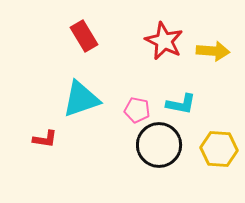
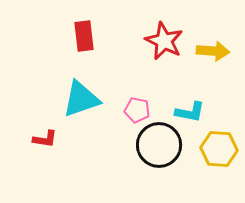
red rectangle: rotated 24 degrees clockwise
cyan L-shape: moved 9 px right, 8 px down
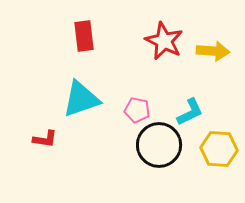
cyan L-shape: rotated 36 degrees counterclockwise
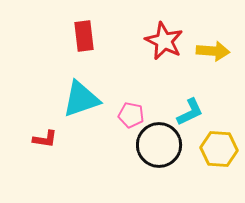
pink pentagon: moved 6 px left, 5 px down
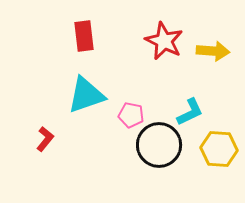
cyan triangle: moved 5 px right, 4 px up
red L-shape: rotated 60 degrees counterclockwise
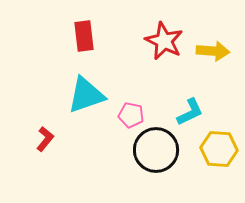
black circle: moved 3 px left, 5 px down
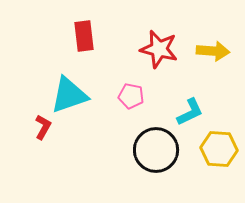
red star: moved 5 px left, 8 px down; rotated 12 degrees counterclockwise
cyan triangle: moved 17 px left
pink pentagon: moved 19 px up
red L-shape: moved 2 px left, 12 px up; rotated 10 degrees counterclockwise
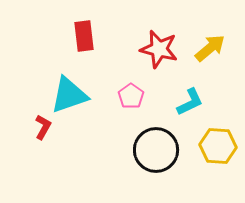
yellow arrow: moved 3 px left, 3 px up; rotated 44 degrees counterclockwise
pink pentagon: rotated 25 degrees clockwise
cyan L-shape: moved 10 px up
yellow hexagon: moved 1 px left, 3 px up
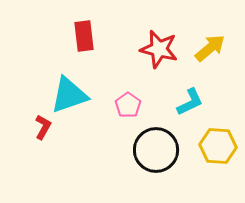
pink pentagon: moved 3 px left, 9 px down
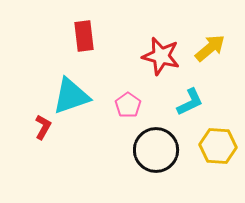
red star: moved 2 px right, 7 px down
cyan triangle: moved 2 px right, 1 px down
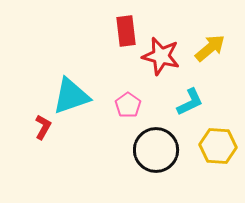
red rectangle: moved 42 px right, 5 px up
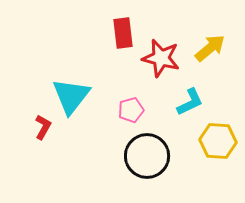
red rectangle: moved 3 px left, 2 px down
red star: moved 2 px down
cyan triangle: rotated 33 degrees counterclockwise
pink pentagon: moved 3 px right, 5 px down; rotated 20 degrees clockwise
yellow hexagon: moved 5 px up
black circle: moved 9 px left, 6 px down
